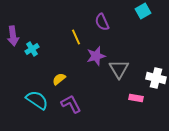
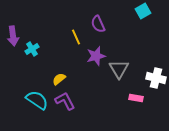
purple semicircle: moved 4 px left, 2 px down
purple L-shape: moved 6 px left, 3 px up
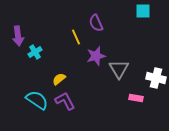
cyan square: rotated 28 degrees clockwise
purple semicircle: moved 2 px left, 1 px up
purple arrow: moved 5 px right
cyan cross: moved 3 px right, 3 px down
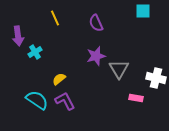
yellow line: moved 21 px left, 19 px up
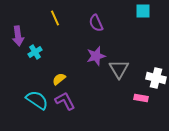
pink rectangle: moved 5 px right
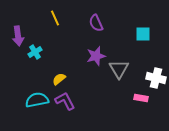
cyan square: moved 23 px down
cyan semicircle: rotated 45 degrees counterclockwise
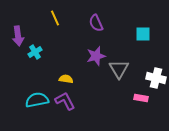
yellow semicircle: moved 7 px right; rotated 48 degrees clockwise
